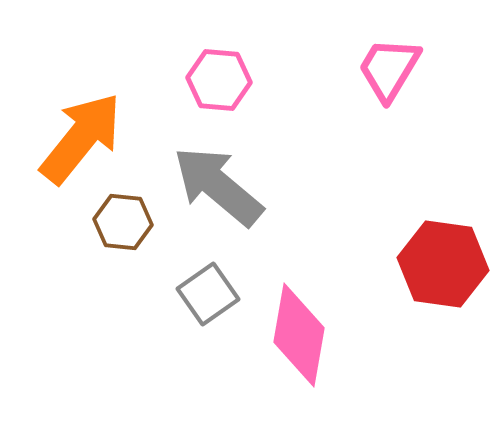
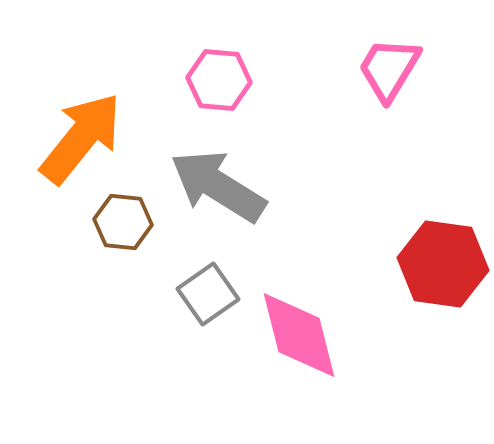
gray arrow: rotated 8 degrees counterclockwise
pink diamond: rotated 24 degrees counterclockwise
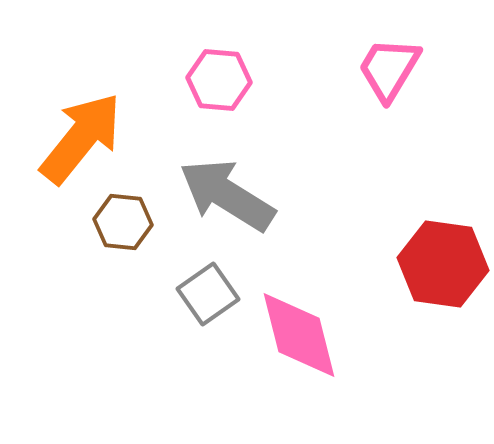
gray arrow: moved 9 px right, 9 px down
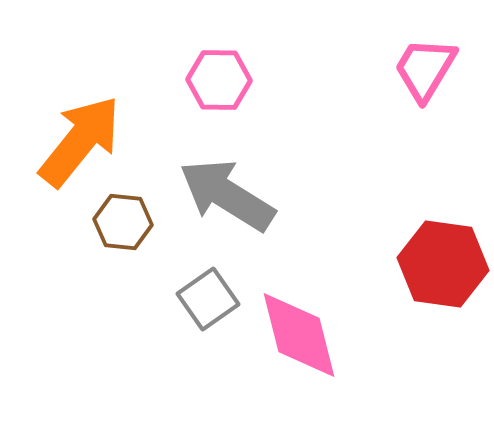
pink trapezoid: moved 36 px right
pink hexagon: rotated 4 degrees counterclockwise
orange arrow: moved 1 px left, 3 px down
gray square: moved 5 px down
